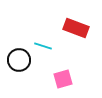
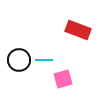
red rectangle: moved 2 px right, 2 px down
cyan line: moved 1 px right, 14 px down; rotated 18 degrees counterclockwise
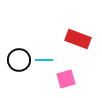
red rectangle: moved 9 px down
pink square: moved 3 px right
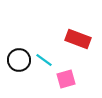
cyan line: rotated 36 degrees clockwise
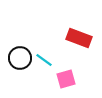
red rectangle: moved 1 px right, 1 px up
black circle: moved 1 px right, 2 px up
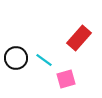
red rectangle: rotated 70 degrees counterclockwise
black circle: moved 4 px left
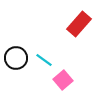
red rectangle: moved 14 px up
pink square: moved 3 px left, 1 px down; rotated 24 degrees counterclockwise
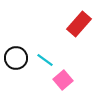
cyan line: moved 1 px right
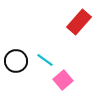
red rectangle: moved 2 px up
black circle: moved 3 px down
